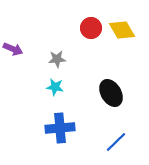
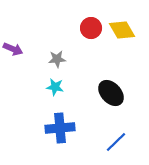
black ellipse: rotated 12 degrees counterclockwise
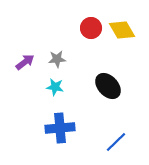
purple arrow: moved 12 px right, 13 px down; rotated 60 degrees counterclockwise
black ellipse: moved 3 px left, 7 px up
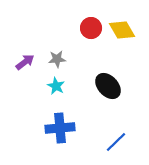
cyan star: moved 1 px right, 1 px up; rotated 18 degrees clockwise
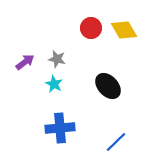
yellow diamond: moved 2 px right
gray star: rotated 18 degrees clockwise
cyan star: moved 2 px left, 2 px up
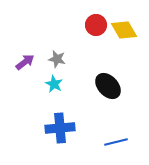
red circle: moved 5 px right, 3 px up
blue line: rotated 30 degrees clockwise
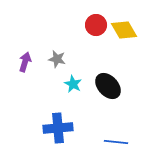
purple arrow: rotated 36 degrees counterclockwise
cyan star: moved 19 px right
blue cross: moved 2 px left
blue line: rotated 20 degrees clockwise
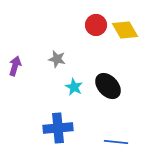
yellow diamond: moved 1 px right
purple arrow: moved 10 px left, 4 px down
cyan star: moved 1 px right, 3 px down
